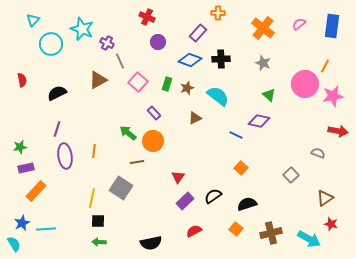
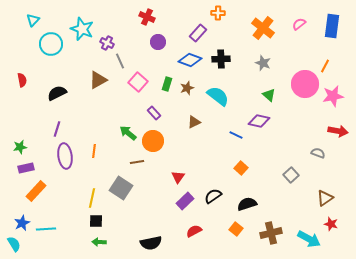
brown triangle at (195, 118): moved 1 px left, 4 px down
black square at (98, 221): moved 2 px left
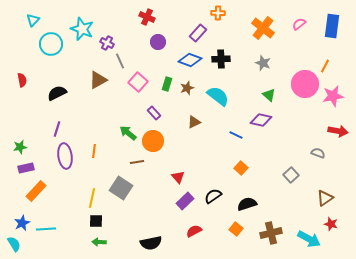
purple diamond at (259, 121): moved 2 px right, 1 px up
red triangle at (178, 177): rotated 16 degrees counterclockwise
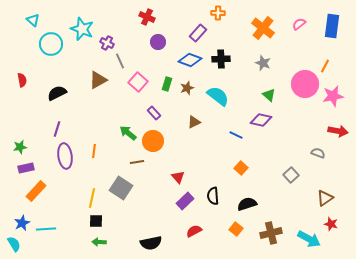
cyan triangle at (33, 20): rotated 32 degrees counterclockwise
black semicircle at (213, 196): rotated 60 degrees counterclockwise
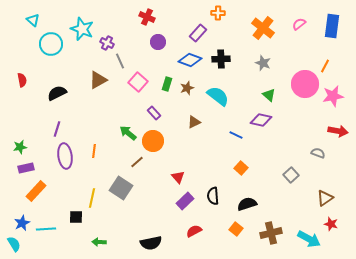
brown line at (137, 162): rotated 32 degrees counterclockwise
black square at (96, 221): moved 20 px left, 4 px up
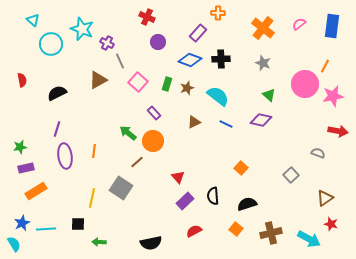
blue line at (236, 135): moved 10 px left, 11 px up
orange rectangle at (36, 191): rotated 15 degrees clockwise
black square at (76, 217): moved 2 px right, 7 px down
